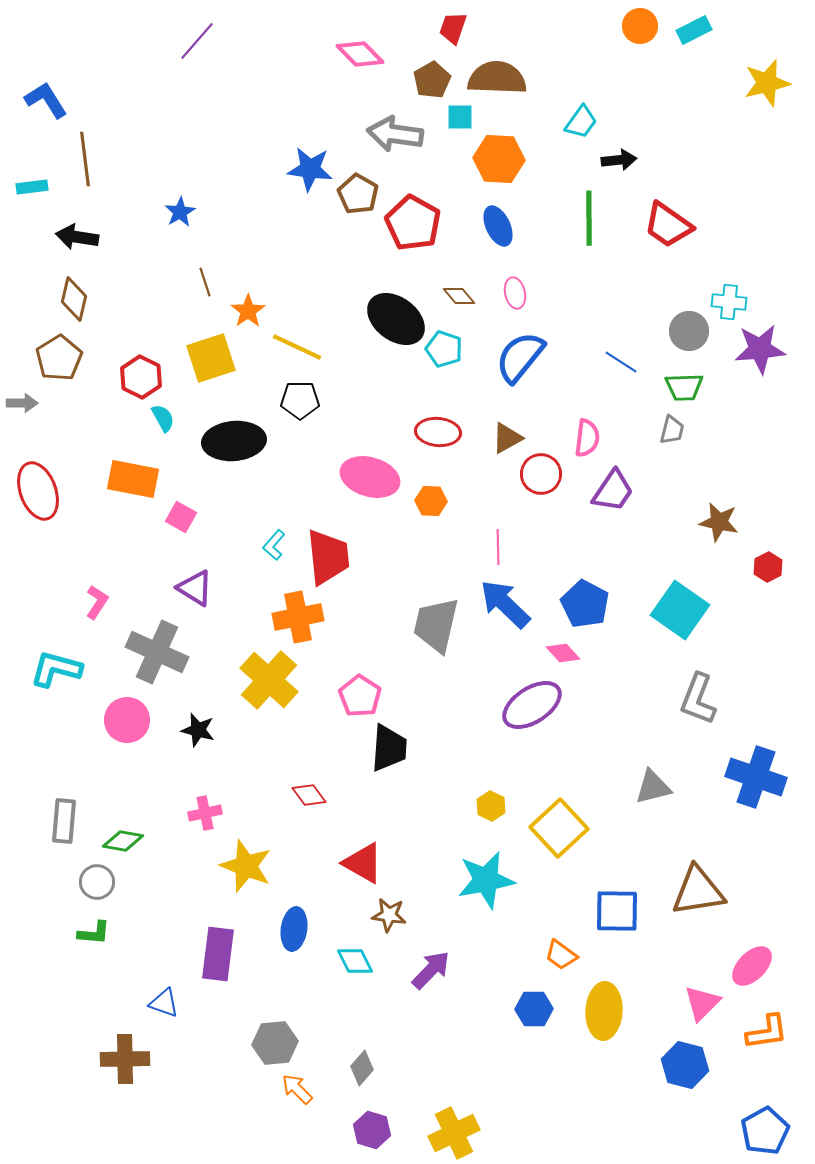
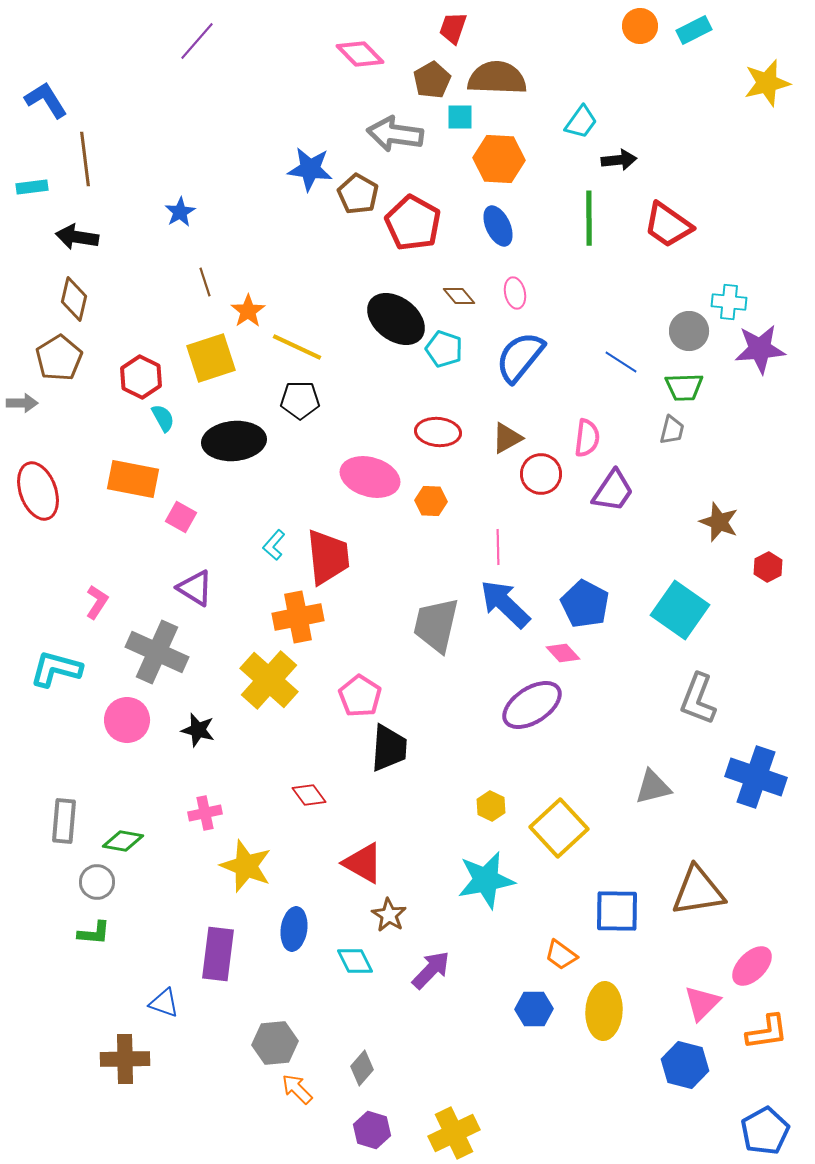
brown star at (719, 522): rotated 9 degrees clockwise
brown star at (389, 915): rotated 24 degrees clockwise
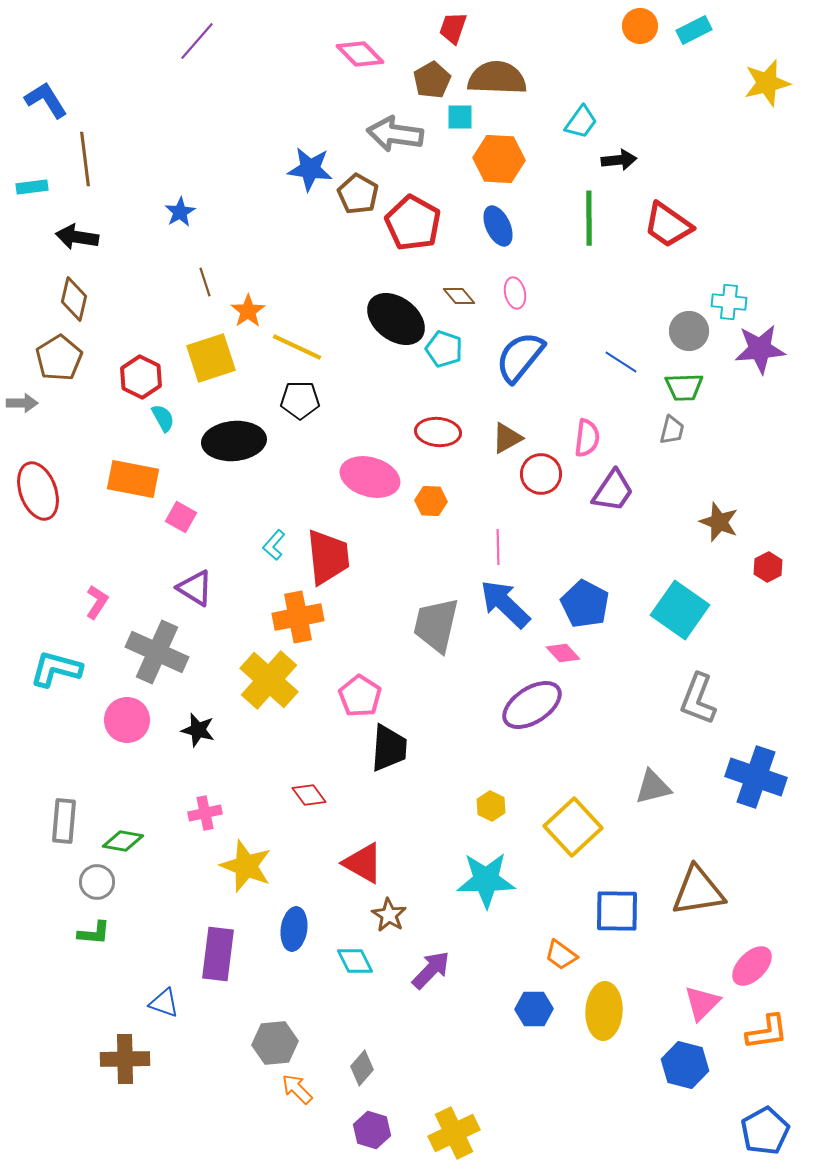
yellow square at (559, 828): moved 14 px right, 1 px up
cyan star at (486, 880): rotated 10 degrees clockwise
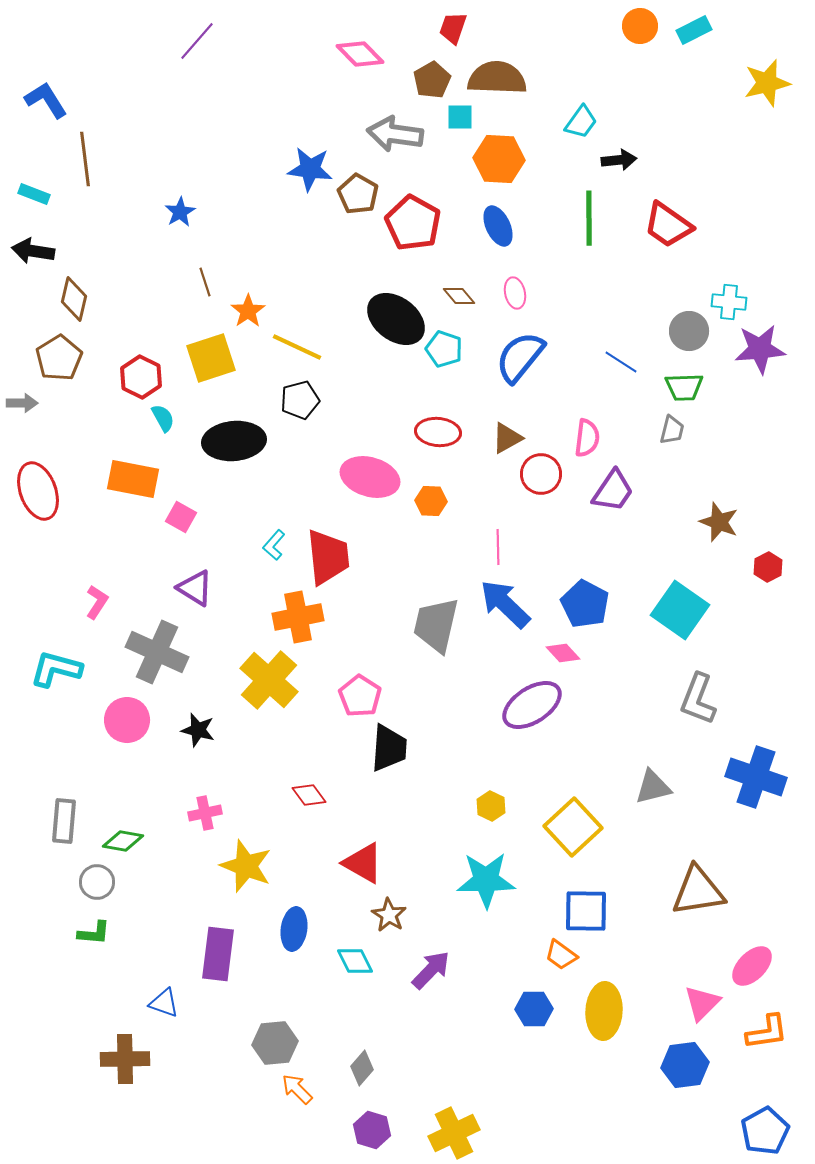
cyan rectangle at (32, 187): moved 2 px right, 7 px down; rotated 28 degrees clockwise
black arrow at (77, 237): moved 44 px left, 14 px down
black pentagon at (300, 400): rotated 15 degrees counterclockwise
blue square at (617, 911): moved 31 px left
blue hexagon at (685, 1065): rotated 21 degrees counterclockwise
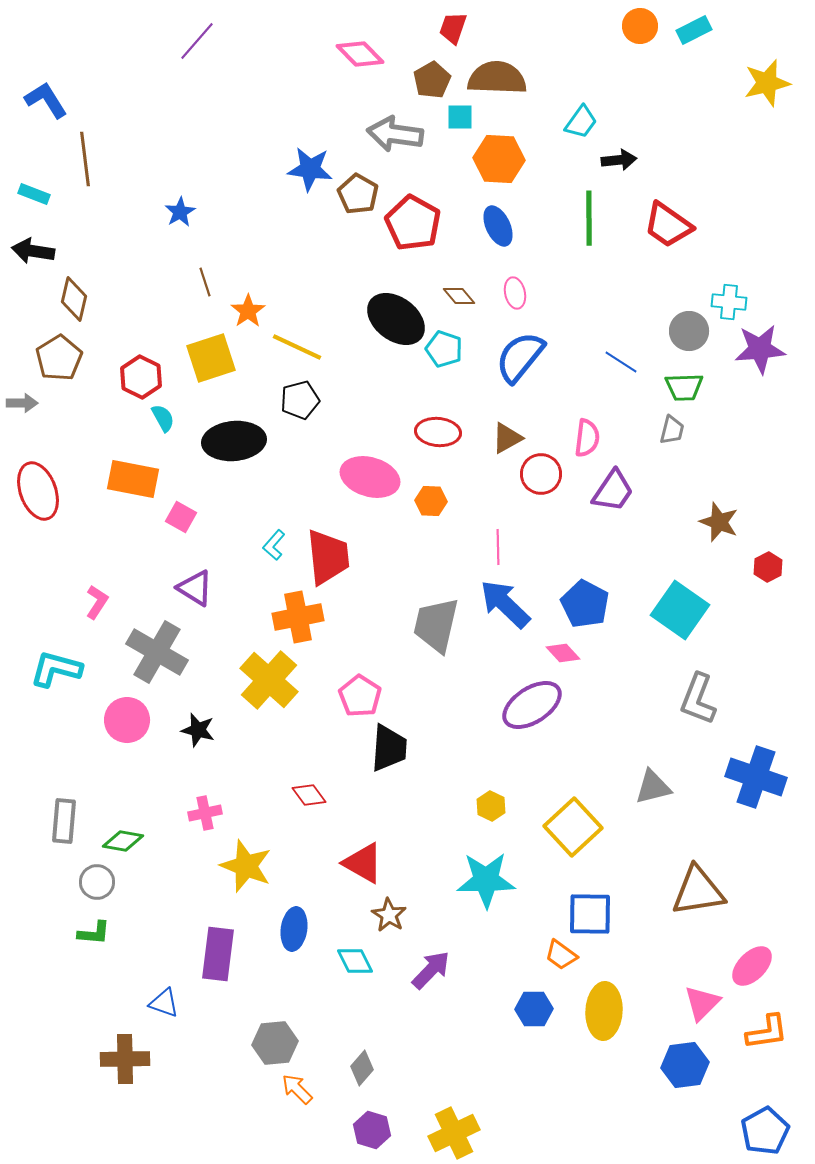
gray cross at (157, 652): rotated 6 degrees clockwise
blue square at (586, 911): moved 4 px right, 3 px down
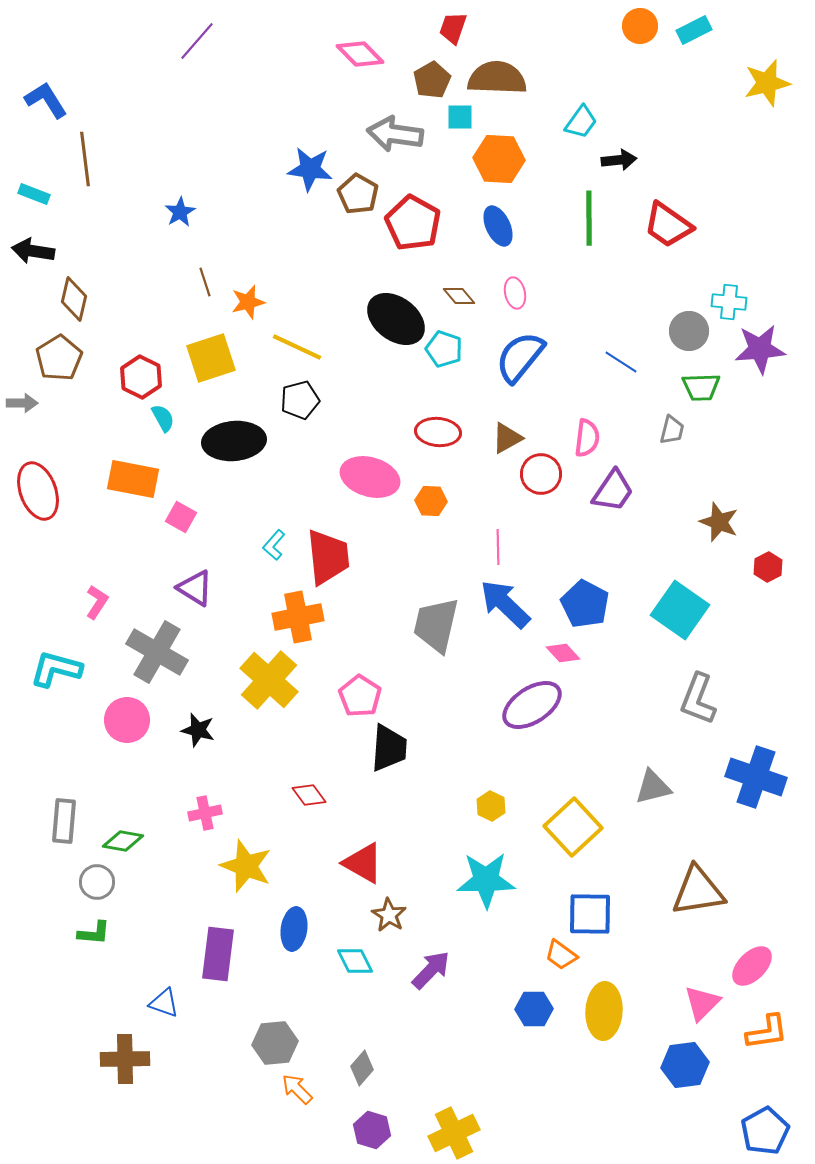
orange star at (248, 311): moved 9 px up; rotated 20 degrees clockwise
green trapezoid at (684, 387): moved 17 px right
